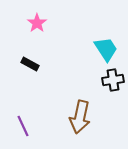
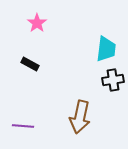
cyan trapezoid: rotated 40 degrees clockwise
purple line: rotated 60 degrees counterclockwise
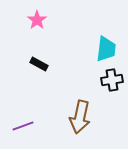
pink star: moved 3 px up
black rectangle: moved 9 px right
black cross: moved 1 px left
purple line: rotated 25 degrees counterclockwise
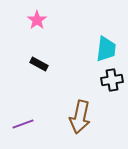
purple line: moved 2 px up
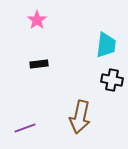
cyan trapezoid: moved 4 px up
black rectangle: rotated 36 degrees counterclockwise
black cross: rotated 20 degrees clockwise
purple line: moved 2 px right, 4 px down
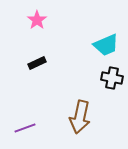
cyan trapezoid: rotated 60 degrees clockwise
black rectangle: moved 2 px left, 1 px up; rotated 18 degrees counterclockwise
black cross: moved 2 px up
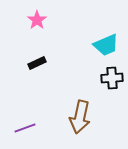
black cross: rotated 15 degrees counterclockwise
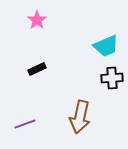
cyan trapezoid: moved 1 px down
black rectangle: moved 6 px down
purple line: moved 4 px up
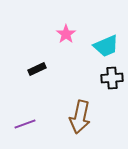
pink star: moved 29 px right, 14 px down
